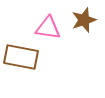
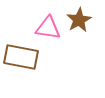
brown star: moved 5 px left; rotated 10 degrees counterclockwise
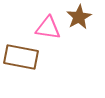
brown star: moved 3 px up
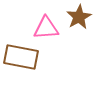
pink triangle: moved 2 px left; rotated 12 degrees counterclockwise
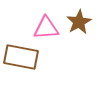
brown star: moved 5 px down
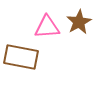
pink triangle: moved 1 px right, 1 px up
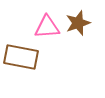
brown star: moved 1 px left, 1 px down; rotated 10 degrees clockwise
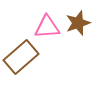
brown rectangle: rotated 52 degrees counterclockwise
